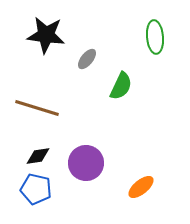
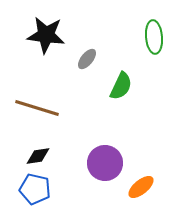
green ellipse: moved 1 px left
purple circle: moved 19 px right
blue pentagon: moved 1 px left
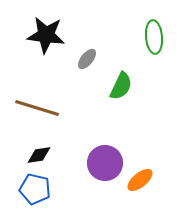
black diamond: moved 1 px right, 1 px up
orange ellipse: moved 1 px left, 7 px up
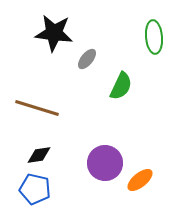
black star: moved 8 px right, 2 px up
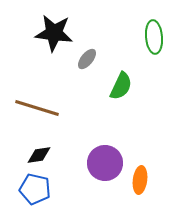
orange ellipse: rotated 44 degrees counterclockwise
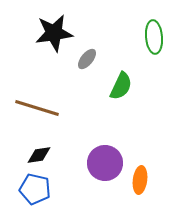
black star: rotated 15 degrees counterclockwise
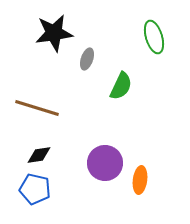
green ellipse: rotated 12 degrees counterclockwise
gray ellipse: rotated 20 degrees counterclockwise
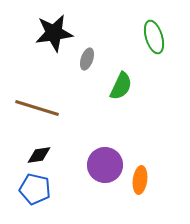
purple circle: moved 2 px down
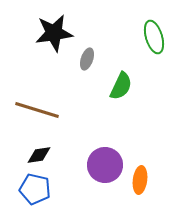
brown line: moved 2 px down
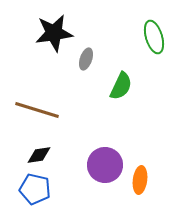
gray ellipse: moved 1 px left
